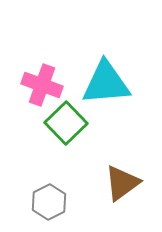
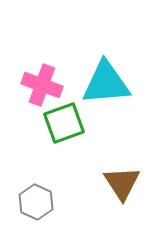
green square: moved 2 px left; rotated 24 degrees clockwise
brown triangle: rotated 27 degrees counterclockwise
gray hexagon: moved 13 px left; rotated 8 degrees counterclockwise
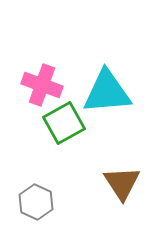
cyan triangle: moved 1 px right, 9 px down
green square: rotated 9 degrees counterclockwise
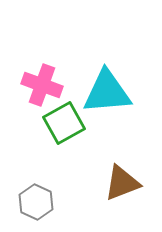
brown triangle: rotated 42 degrees clockwise
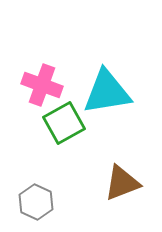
cyan triangle: rotated 4 degrees counterclockwise
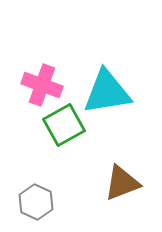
green square: moved 2 px down
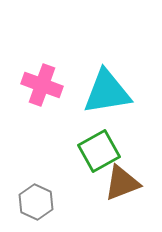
green square: moved 35 px right, 26 px down
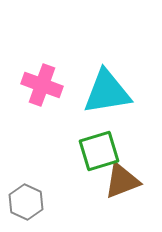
green square: rotated 12 degrees clockwise
brown triangle: moved 2 px up
gray hexagon: moved 10 px left
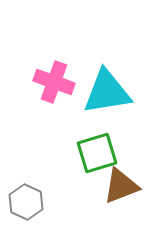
pink cross: moved 12 px right, 3 px up
green square: moved 2 px left, 2 px down
brown triangle: moved 1 px left, 5 px down
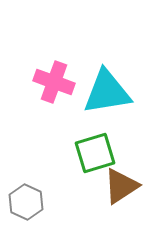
green square: moved 2 px left
brown triangle: rotated 12 degrees counterclockwise
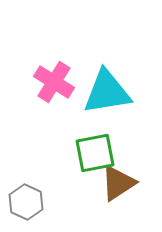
pink cross: rotated 12 degrees clockwise
green square: rotated 6 degrees clockwise
brown triangle: moved 3 px left, 3 px up
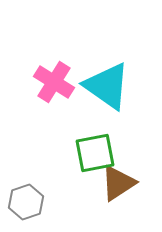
cyan triangle: moved 6 px up; rotated 44 degrees clockwise
gray hexagon: rotated 16 degrees clockwise
